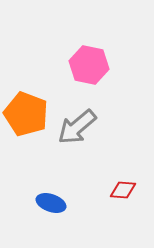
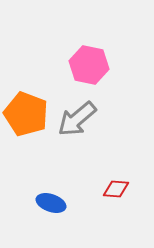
gray arrow: moved 8 px up
red diamond: moved 7 px left, 1 px up
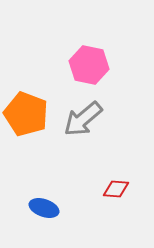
gray arrow: moved 6 px right
blue ellipse: moved 7 px left, 5 px down
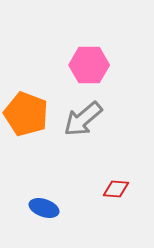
pink hexagon: rotated 12 degrees counterclockwise
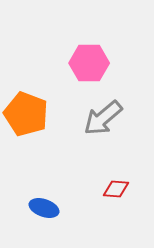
pink hexagon: moved 2 px up
gray arrow: moved 20 px right, 1 px up
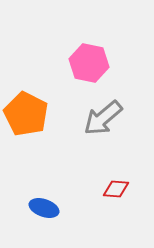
pink hexagon: rotated 12 degrees clockwise
orange pentagon: rotated 6 degrees clockwise
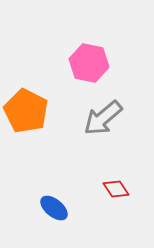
orange pentagon: moved 3 px up
red diamond: rotated 52 degrees clockwise
blue ellipse: moved 10 px right; rotated 20 degrees clockwise
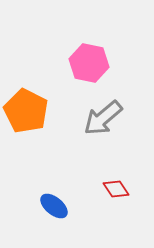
blue ellipse: moved 2 px up
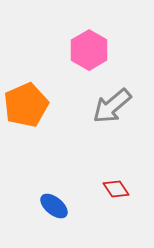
pink hexagon: moved 13 px up; rotated 18 degrees clockwise
orange pentagon: moved 6 px up; rotated 21 degrees clockwise
gray arrow: moved 9 px right, 12 px up
